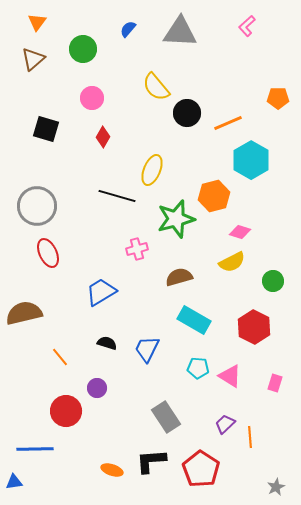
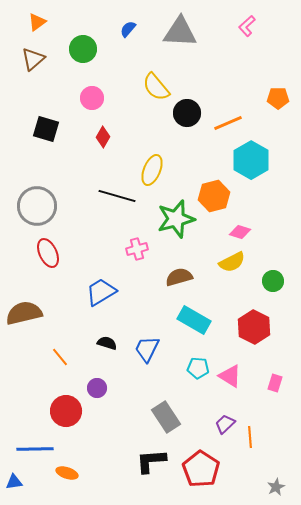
orange triangle at (37, 22): rotated 18 degrees clockwise
orange ellipse at (112, 470): moved 45 px left, 3 px down
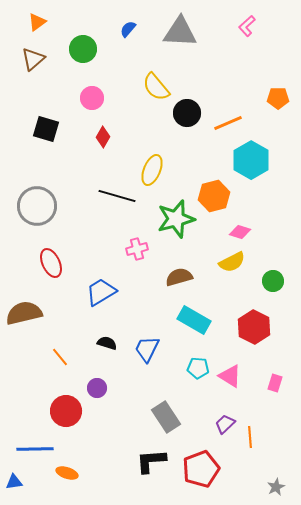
red ellipse at (48, 253): moved 3 px right, 10 px down
red pentagon at (201, 469): rotated 18 degrees clockwise
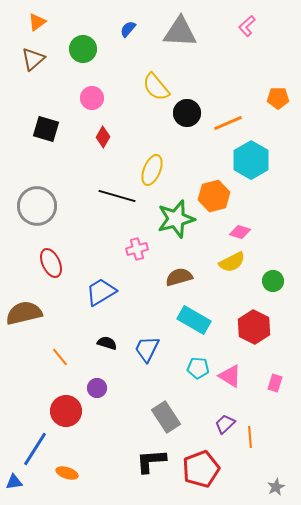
blue line at (35, 449): rotated 57 degrees counterclockwise
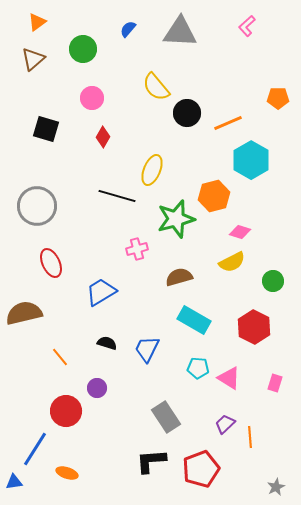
pink triangle at (230, 376): moved 1 px left, 2 px down
